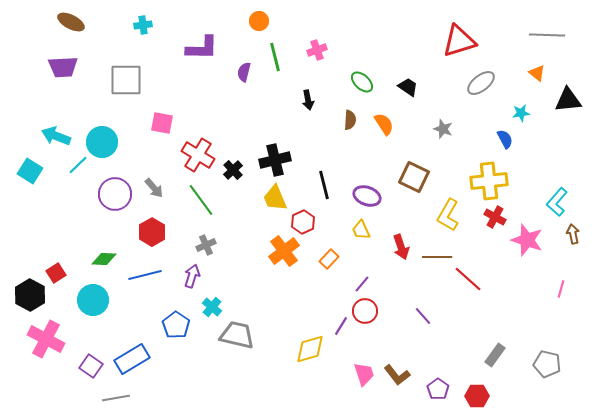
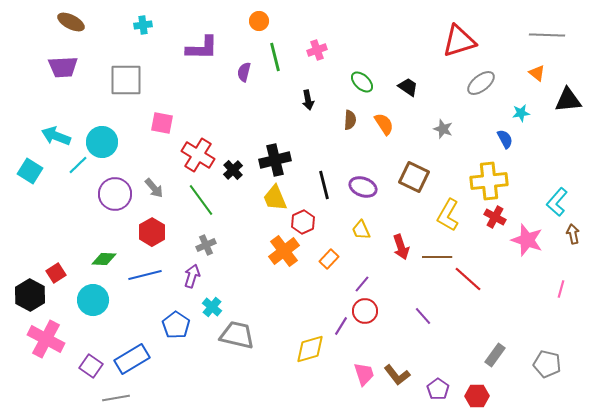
purple ellipse at (367, 196): moved 4 px left, 9 px up
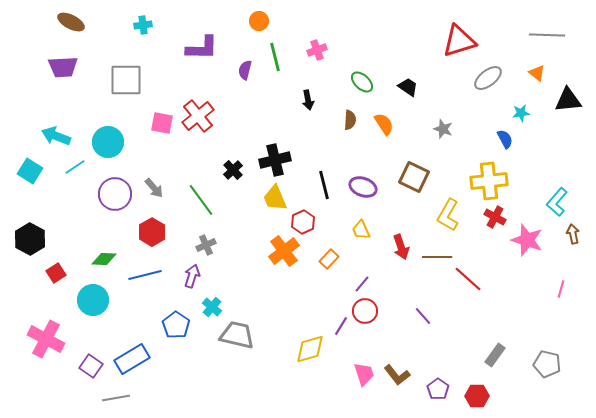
purple semicircle at (244, 72): moved 1 px right, 2 px up
gray ellipse at (481, 83): moved 7 px right, 5 px up
cyan circle at (102, 142): moved 6 px right
red cross at (198, 155): moved 39 px up; rotated 20 degrees clockwise
cyan line at (78, 165): moved 3 px left, 2 px down; rotated 10 degrees clockwise
black hexagon at (30, 295): moved 56 px up
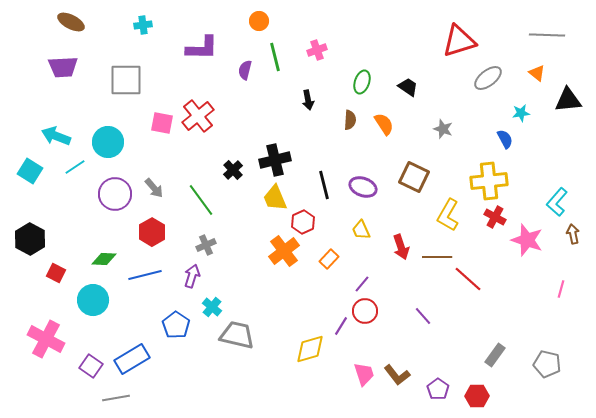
green ellipse at (362, 82): rotated 65 degrees clockwise
red square at (56, 273): rotated 30 degrees counterclockwise
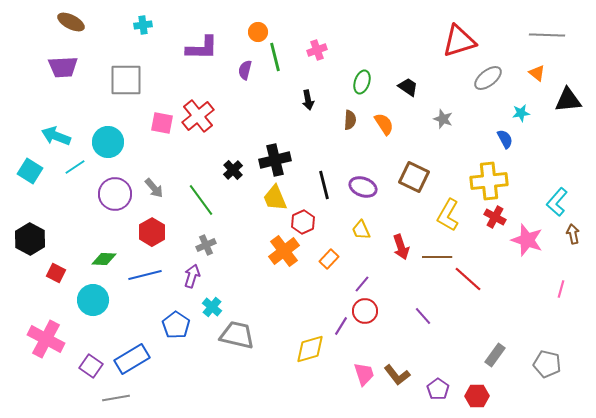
orange circle at (259, 21): moved 1 px left, 11 px down
gray star at (443, 129): moved 10 px up
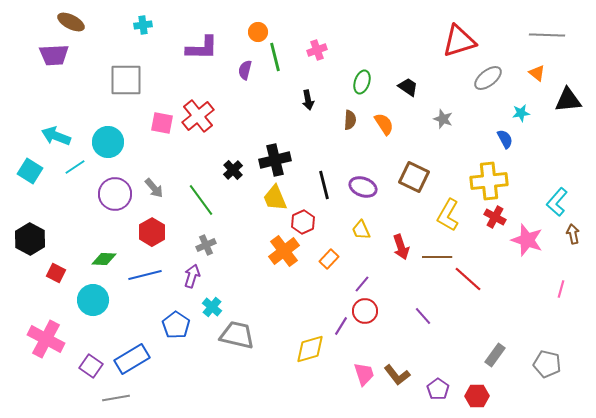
purple trapezoid at (63, 67): moved 9 px left, 12 px up
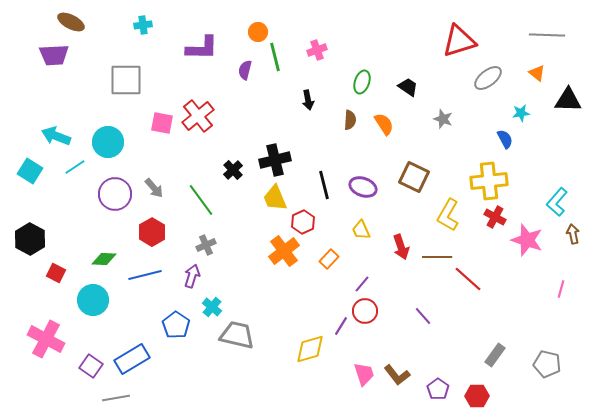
black triangle at (568, 100): rotated 8 degrees clockwise
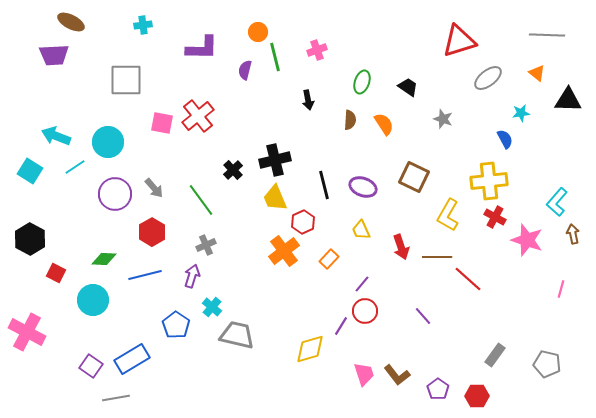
pink cross at (46, 339): moved 19 px left, 7 px up
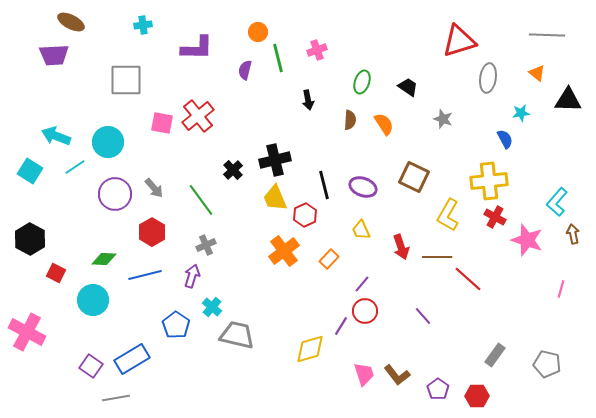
purple L-shape at (202, 48): moved 5 px left
green line at (275, 57): moved 3 px right, 1 px down
gray ellipse at (488, 78): rotated 44 degrees counterclockwise
red hexagon at (303, 222): moved 2 px right, 7 px up
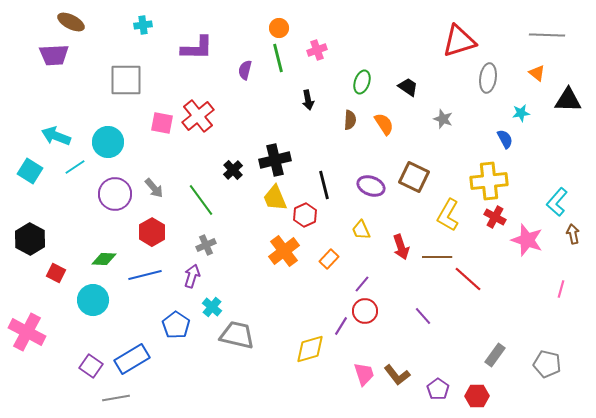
orange circle at (258, 32): moved 21 px right, 4 px up
purple ellipse at (363, 187): moved 8 px right, 1 px up
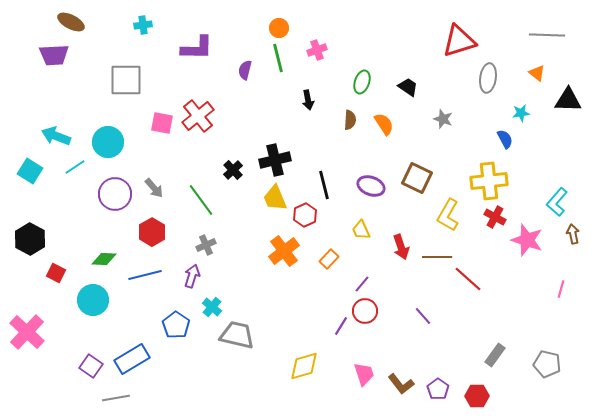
brown square at (414, 177): moved 3 px right, 1 px down
pink cross at (27, 332): rotated 15 degrees clockwise
yellow diamond at (310, 349): moved 6 px left, 17 px down
brown L-shape at (397, 375): moved 4 px right, 9 px down
